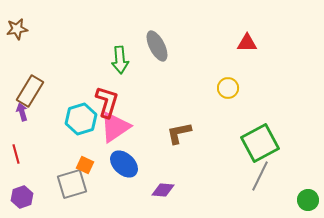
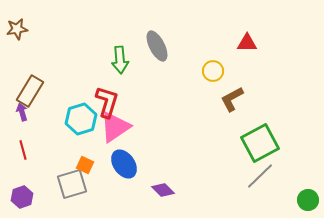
yellow circle: moved 15 px left, 17 px up
brown L-shape: moved 53 px right, 34 px up; rotated 16 degrees counterclockwise
red line: moved 7 px right, 4 px up
blue ellipse: rotated 12 degrees clockwise
gray line: rotated 20 degrees clockwise
purple diamond: rotated 40 degrees clockwise
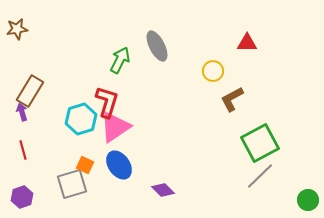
green arrow: rotated 148 degrees counterclockwise
blue ellipse: moved 5 px left, 1 px down
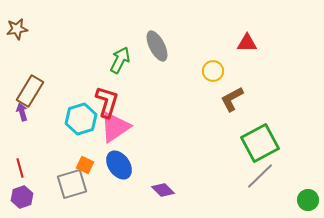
red line: moved 3 px left, 18 px down
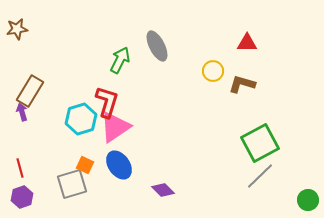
brown L-shape: moved 10 px right, 15 px up; rotated 44 degrees clockwise
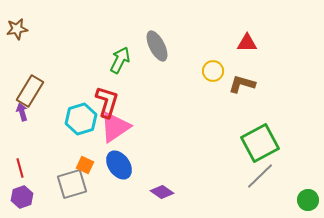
purple diamond: moved 1 px left, 2 px down; rotated 10 degrees counterclockwise
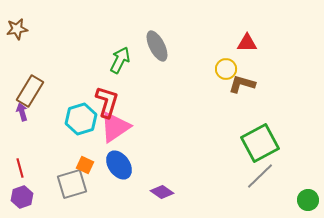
yellow circle: moved 13 px right, 2 px up
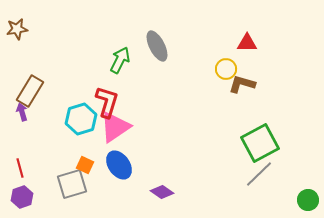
gray line: moved 1 px left, 2 px up
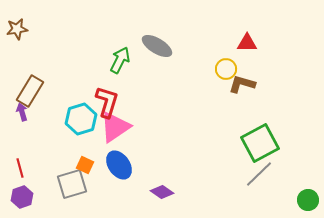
gray ellipse: rotated 32 degrees counterclockwise
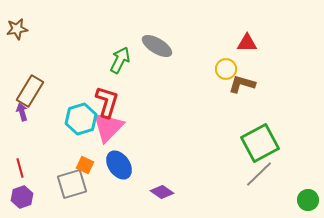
pink triangle: moved 7 px left; rotated 12 degrees counterclockwise
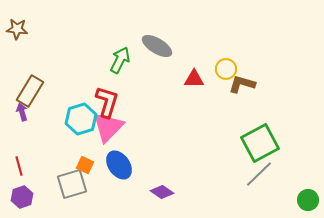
brown star: rotated 15 degrees clockwise
red triangle: moved 53 px left, 36 px down
red line: moved 1 px left, 2 px up
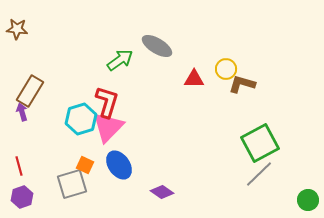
green arrow: rotated 28 degrees clockwise
